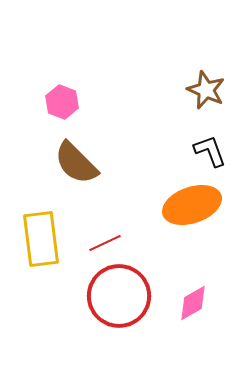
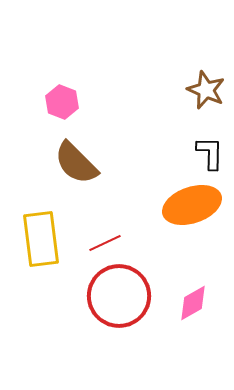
black L-shape: moved 2 px down; rotated 21 degrees clockwise
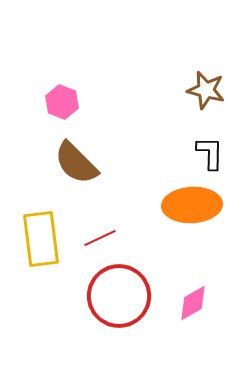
brown star: rotated 9 degrees counterclockwise
orange ellipse: rotated 16 degrees clockwise
red line: moved 5 px left, 5 px up
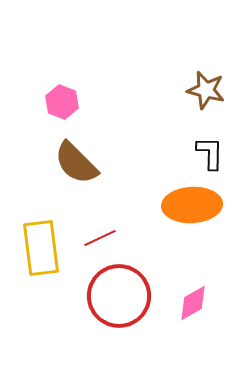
yellow rectangle: moved 9 px down
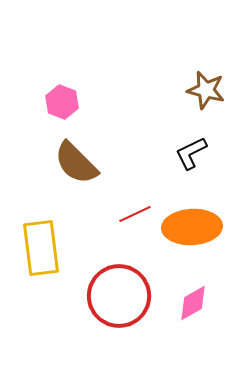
black L-shape: moved 19 px left; rotated 117 degrees counterclockwise
orange ellipse: moved 22 px down
red line: moved 35 px right, 24 px up
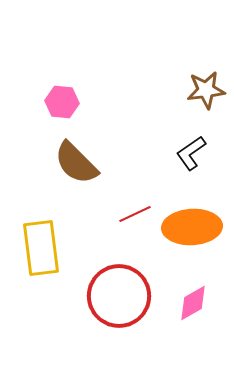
brown star: rotated 21 degrees counterclockwise
pink hexagon: rotated 16 degrees counterclockwise
black L-shape: rotated 9 degrees counterclockwise
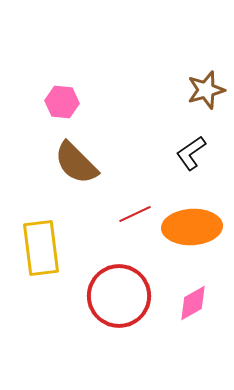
brown star: rotated 9 degrees counterclockwise
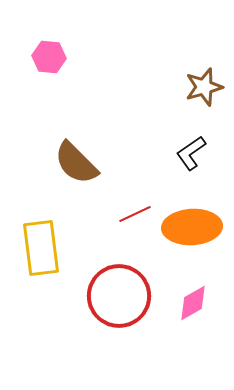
brown star: moved 2 px left, 3 px up
pink hexagon: moved 13 px left, 45 px up
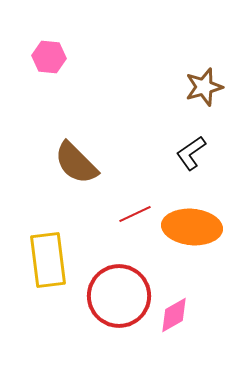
orange ellipse: rotated 8 degrees clockwise
yellow rectangle: moved 7 px right, 12 px down
pink diamond: moved 19 px left, 12 px down
